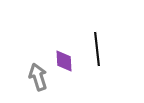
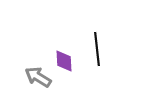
gray arrow: rotated 40 degrees counterclockwise
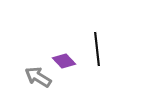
purple diamond: rotated 40 degrees counterclockwise
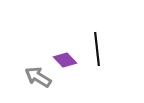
purple diamond: moved 1 px right, 1 px up
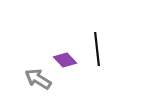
gray arrow: moved 2 px down
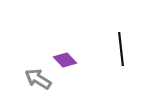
black line: moved 24 px right
